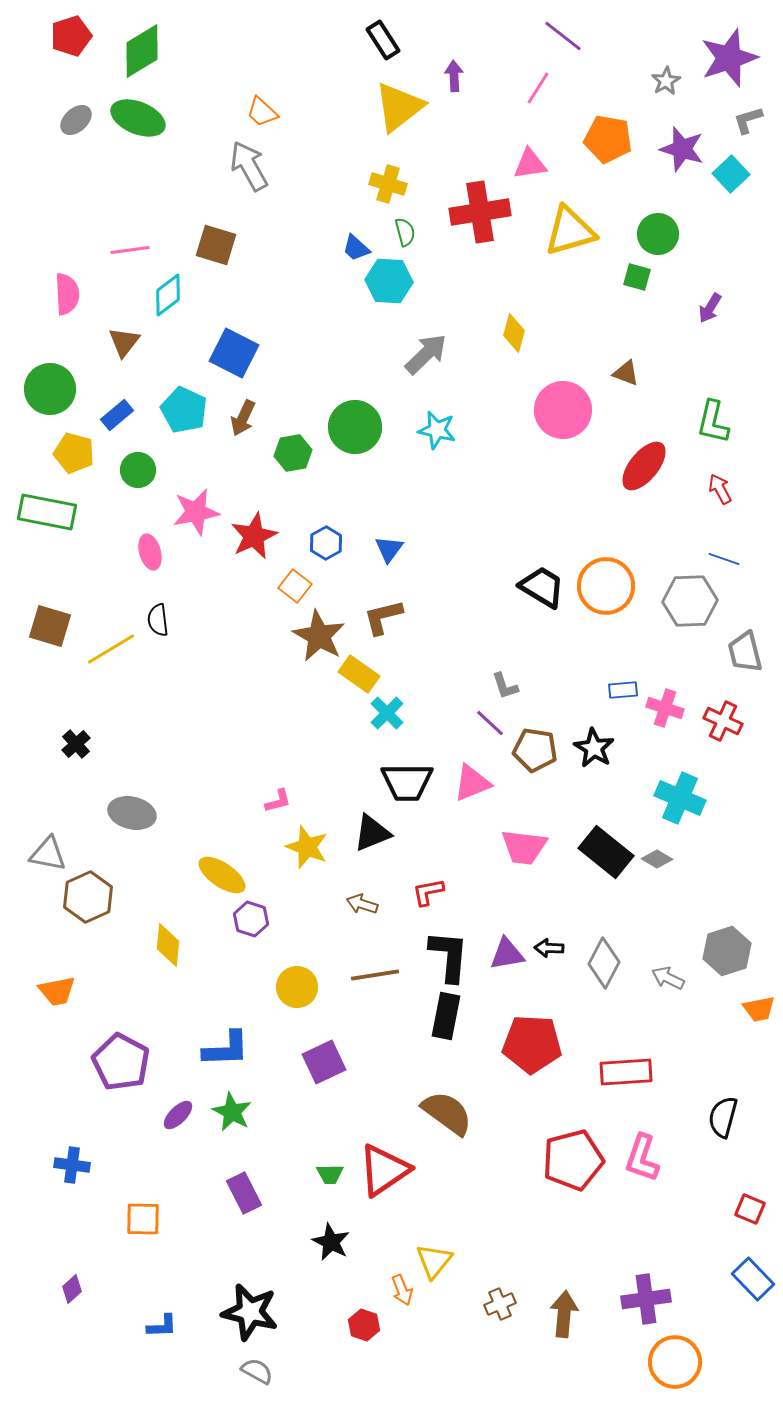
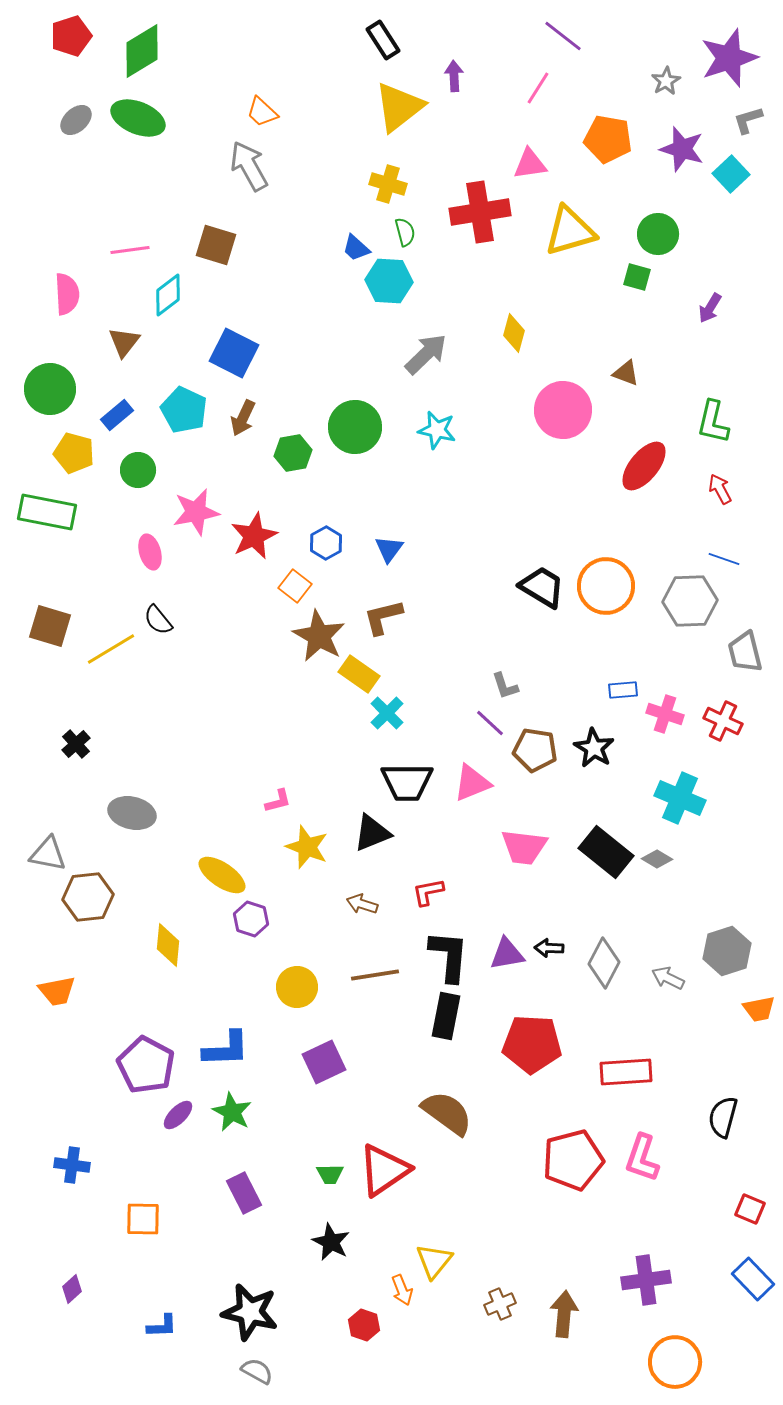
black semicircle at (158, 620): rotated 32 degrees counterclockwise
pink cross at (665, 708): moved 6 px down
brown hexagon at (88, 897): rotated 18 degrees clockwise
purple pentagon at (121, 1062): moved 25 px right, 3 px down
purple cross at (646, 1299): moved 19 px up
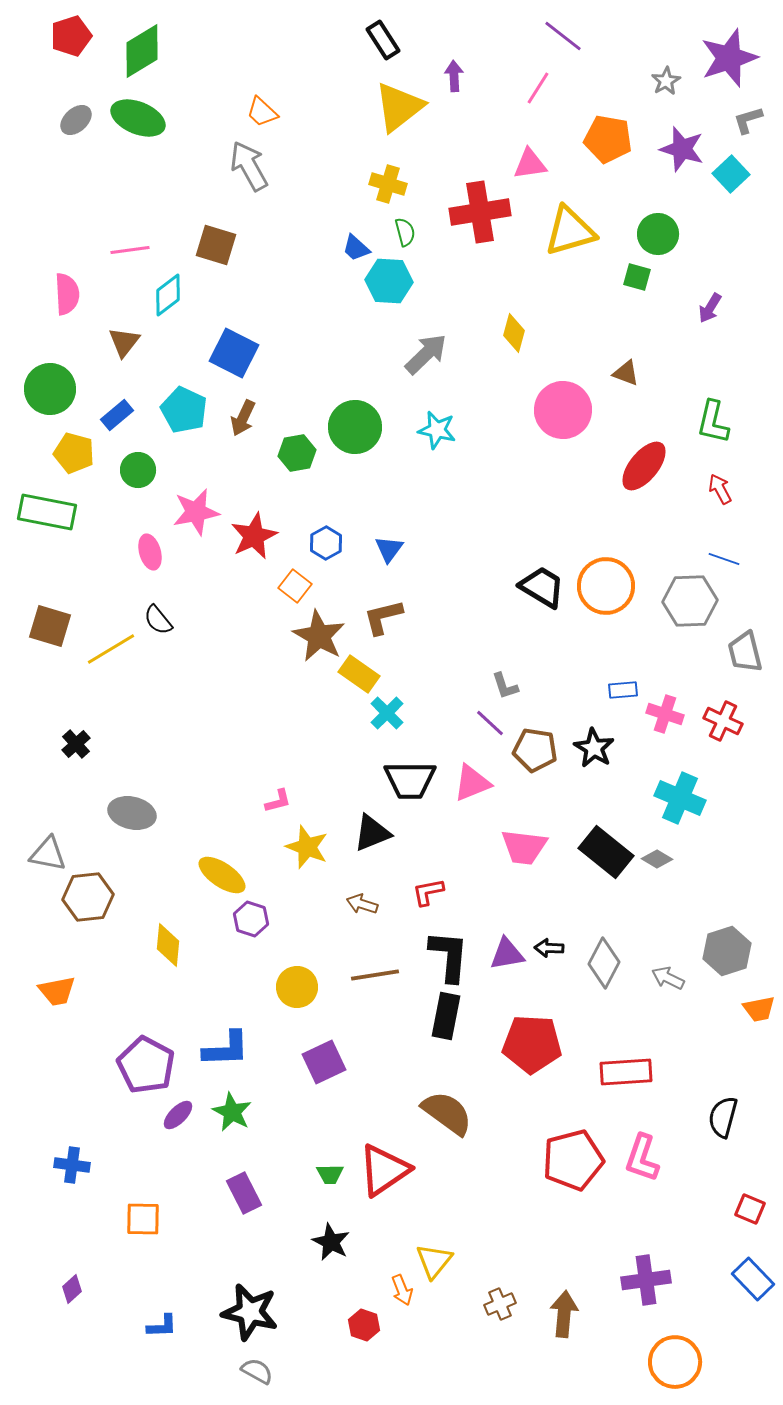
green hexagon at (293, 453): moved 4 px right
black trapezoid at (407, 782): moved 3 px right, 2 px up
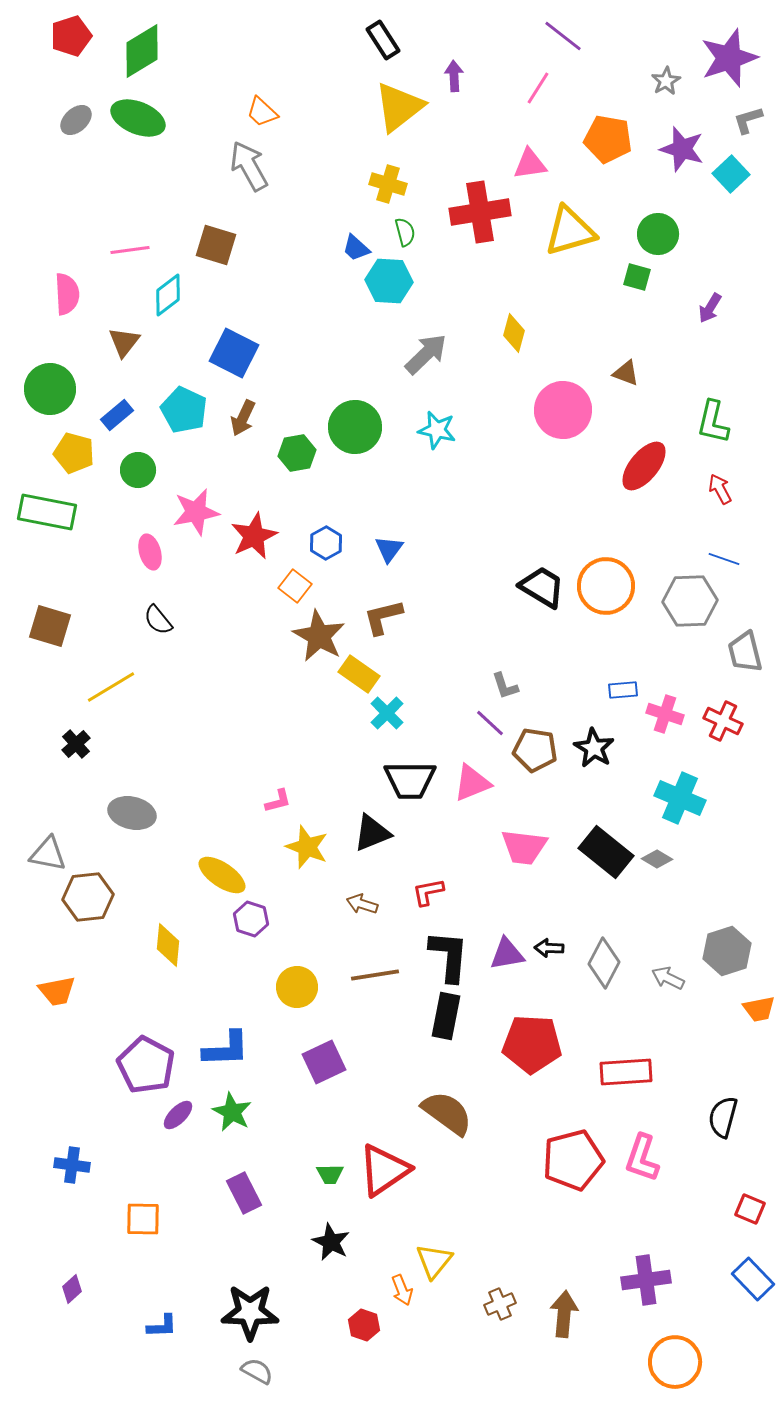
yellow line at (111, 649): moved 38 px down
black star at (250, 1312): rotated 12 degrees counterclockwise
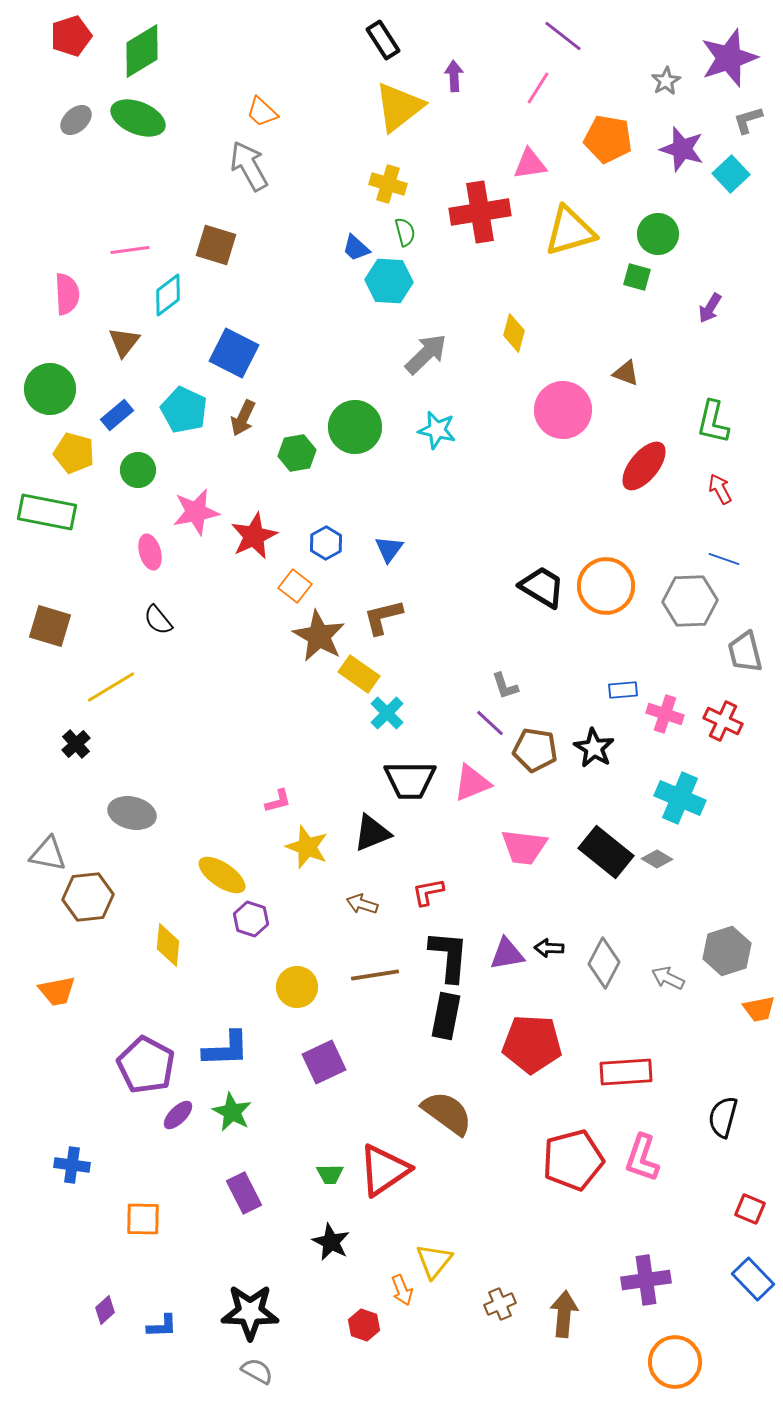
purple diamond at (72, 1289): moved 33 px right, 21 px down
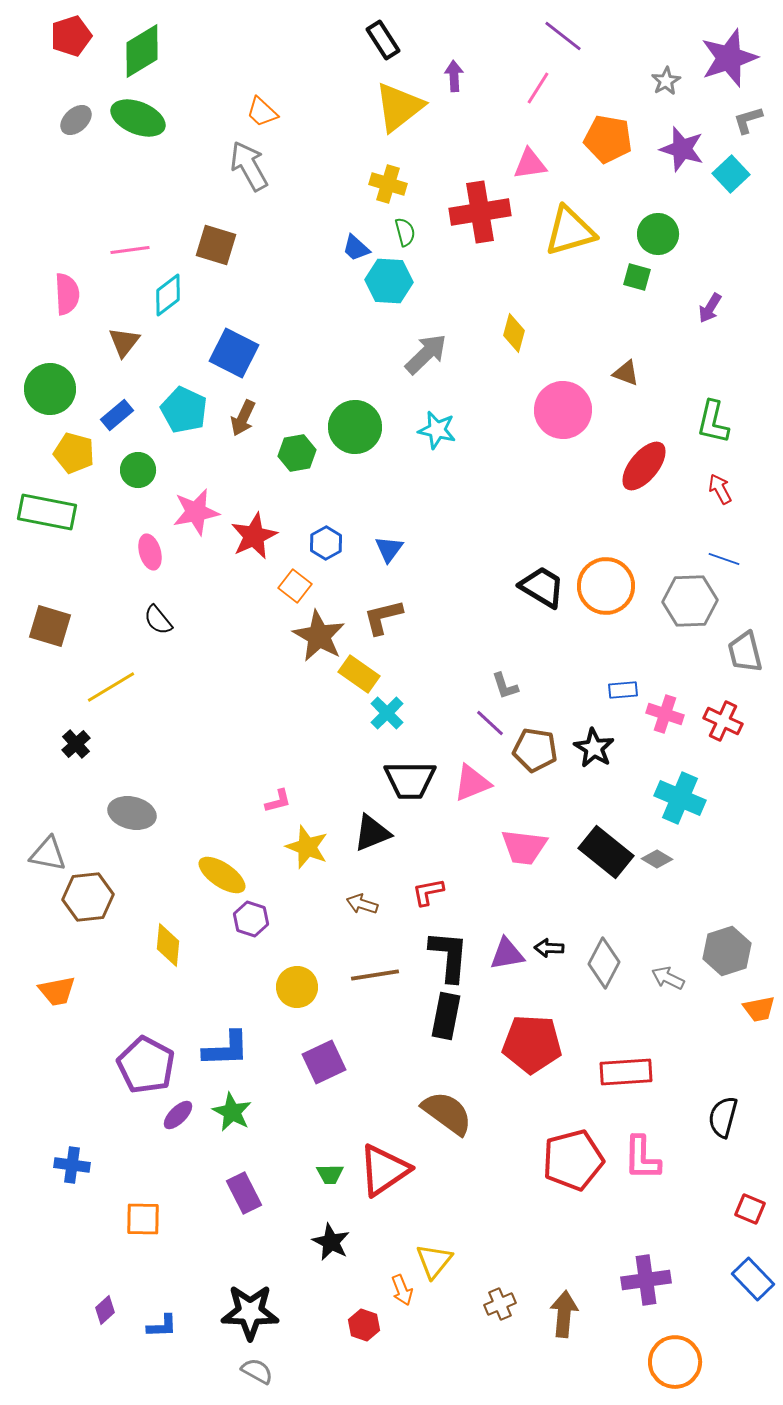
pink L-shape at (642, 1158): rotated 18 degrees counterclockwise
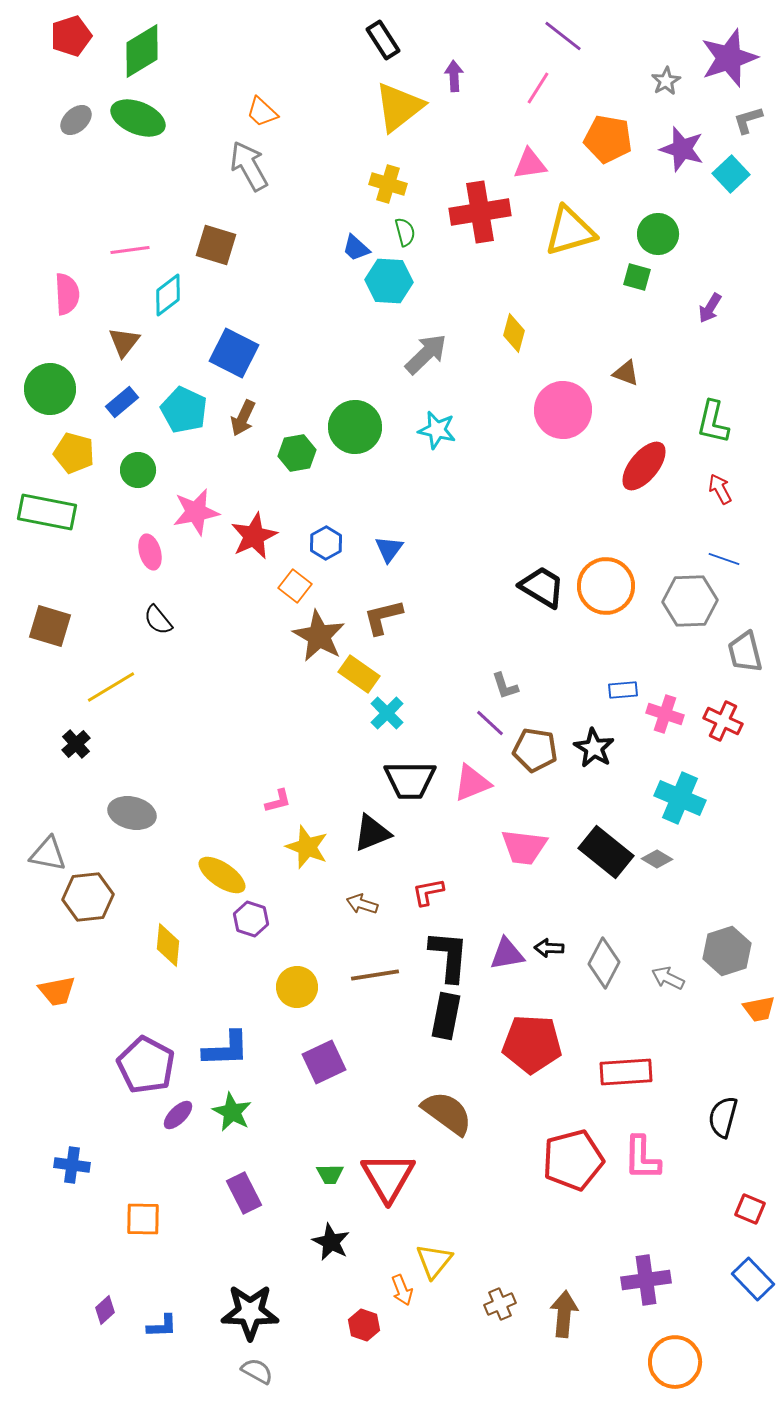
blue rectangle at (117, 415): moved 5 px right, 13 px up
red triangle at (384, 1170): moved 4 px right, 7 px down; rotated 26 degrees counterclockwise
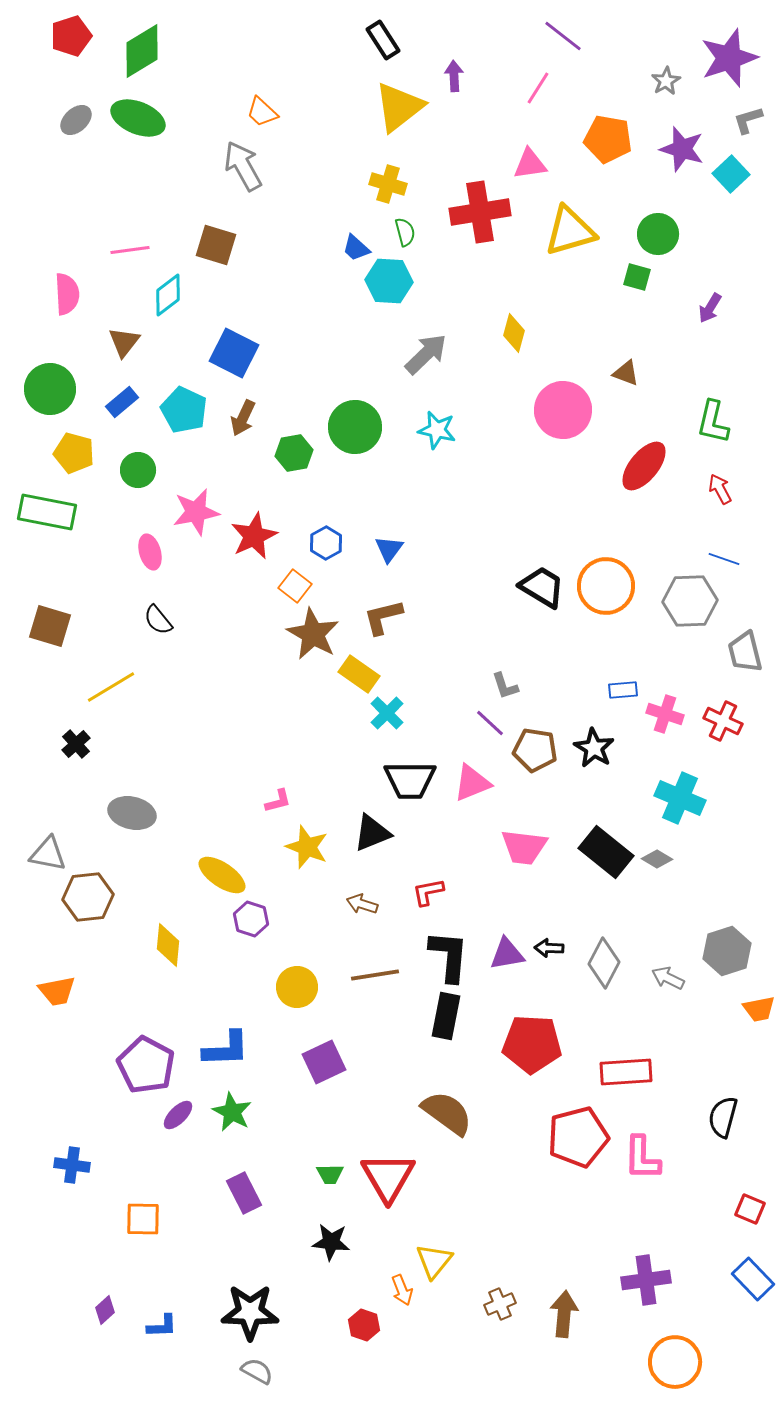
gray arrow at (249, 166): moved 6 px left
green hexagon at (297, 453): moved 3 px left
brown star at (319, 636): moved 6 px left, 2 px up
red pentagon at (573, 1160): moved 5 px right, 23 px up
black star at (331, 1242): rotated 21 degrees counterclockwise
